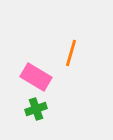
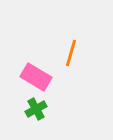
green cross: rotated 10 degrees counterclockwise
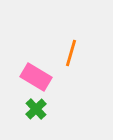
green cross: rotated 15 degrees counterclockwise
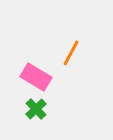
orange line: rotated 12 degrees clockwise
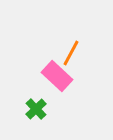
pink rectangle: moved 21 px right, 1 px up; rotated 12 degrees clockwise
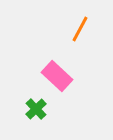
orange line: moved 9 px right, 24 px up
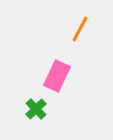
pink rectangle: rotated 72 degrees clockwise
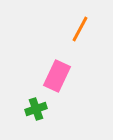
green cross: rotated 25 degrees clockwise
